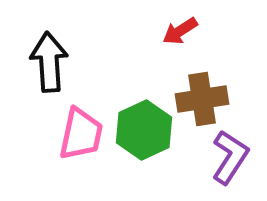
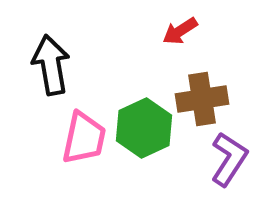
black arrow: moved 2 px right, 3 px down; rotated 6 degrees counterclockwise
green hexagon: moved 2 px up
pink trapezoid: moved 3 px right, 4 px down
purple L-shape: moved 1 px left, 2 px down
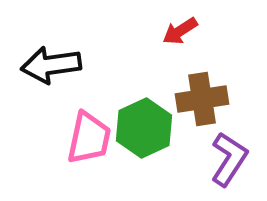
black arrow: rotated 88 degrees counterclockwise
pink trapezoid: moved 5 px right
